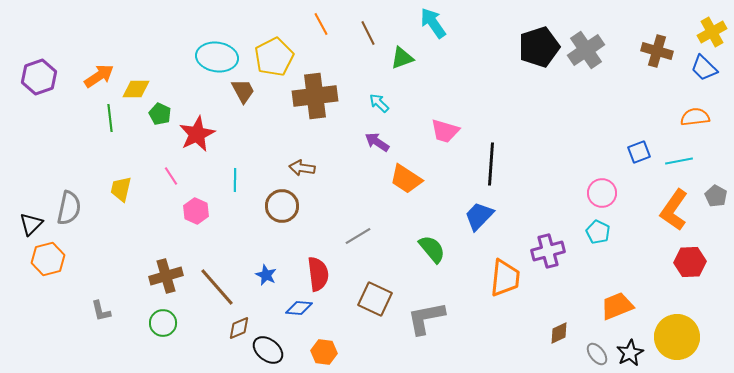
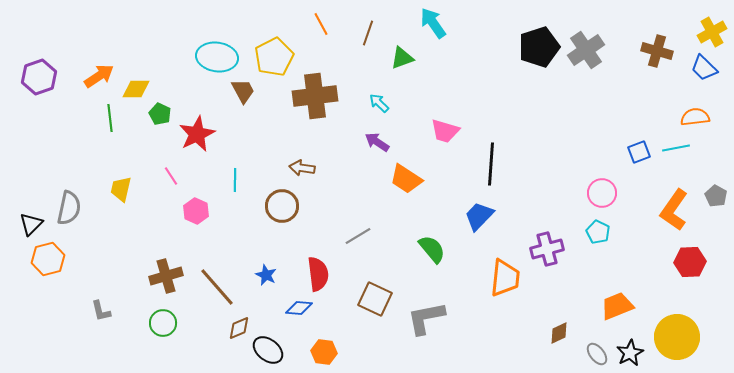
brown line at (368, 33): rotated 45 degrees clockwise
cyan line at (679, 161): moved 3 px left, 13 px up
purple cross at (548, 251): moved 1 px left, 2 px up
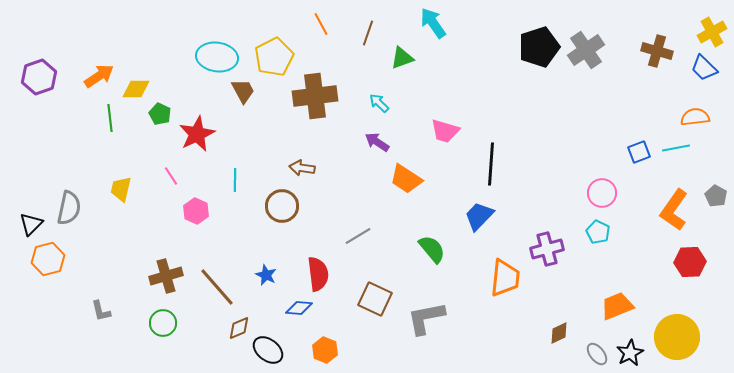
orange hexagon at (324, 352): moved 1 px right, 2 px up; rotated 15 degrees clockwise
